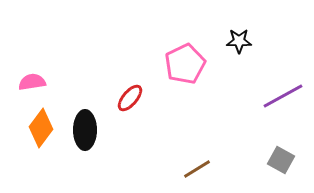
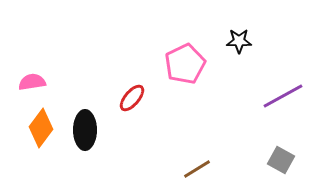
red ellipse: moved 2 px right
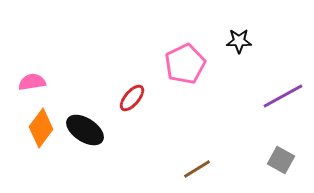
black ellipse: rotated 57 degrees counterclockwise
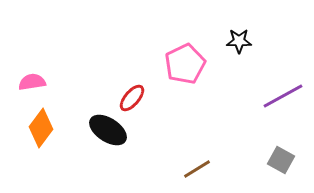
black ellipse: moved 23 px right
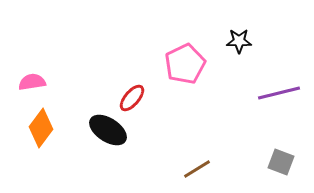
purple line: moved 4 px left, 3 px up; rotated 15 degrees clockwise
gray square: moved 2 px down; rotated 8 degrees counterclockwise
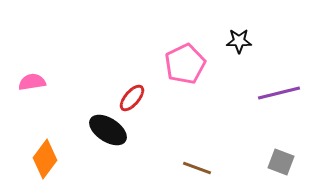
orange diamond: moved 4 px right, 31 px down
brown line: moved 1 px up; rotated 52 degrees clockwise
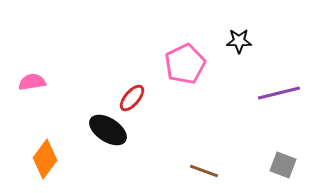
gray square: moved 2 px right, 3 px down
brown line: moved 7 px right, 3 px down
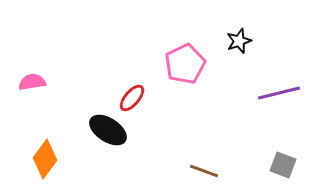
black star: rotated 20 degrees counterclockwise
